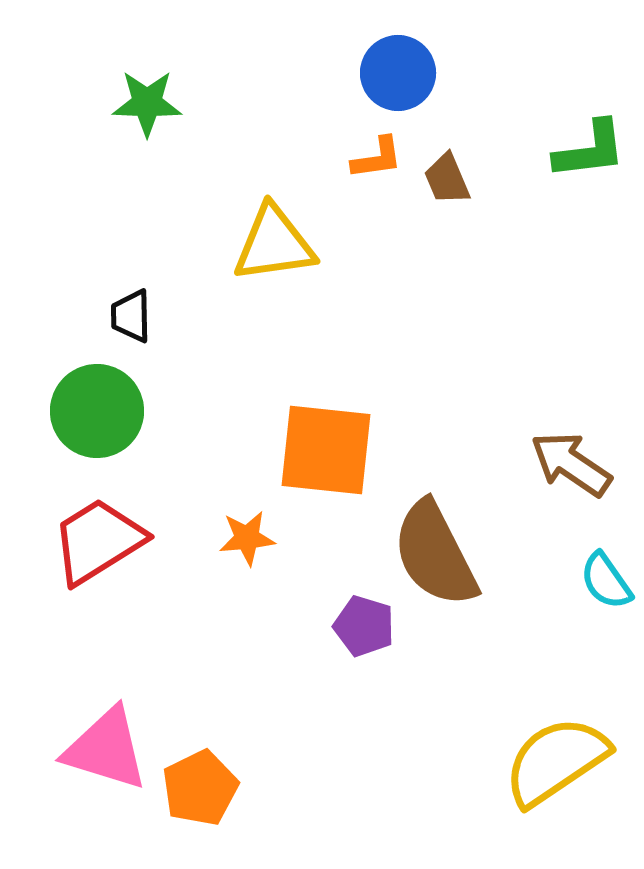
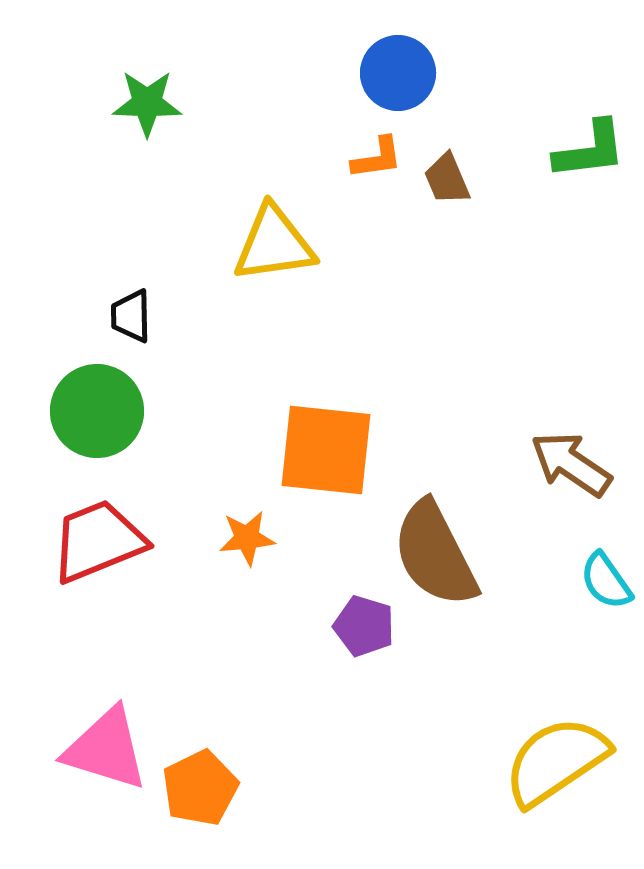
red trapezoid: rotated 10 degrees clockwise
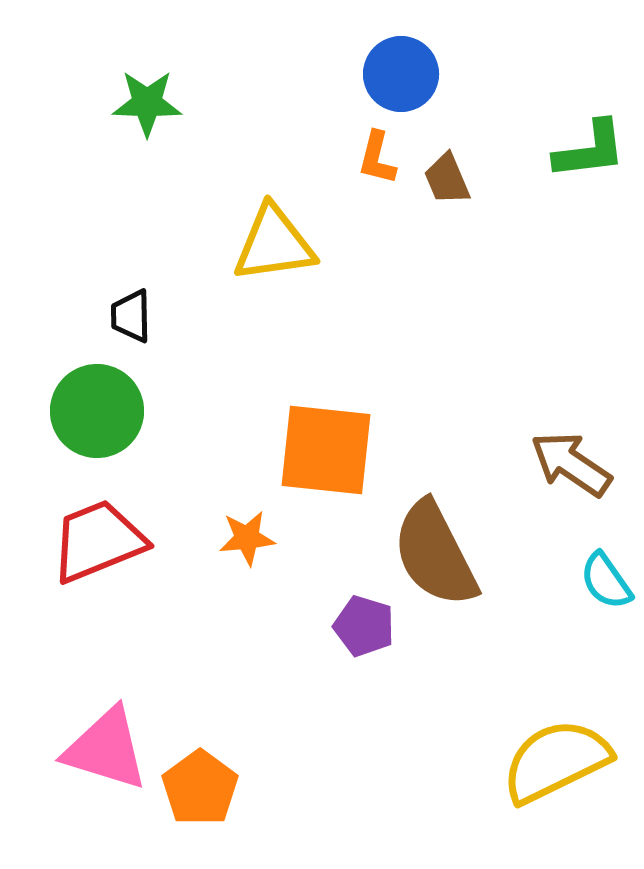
blue circle: moved 3 px right, 1 px down
orange L-shape: rotated 112 degrees clockwise
yellow semicircle: rotated 8 degrees clockwise
orange pentagon: rotated 10 degrees counterclockwise
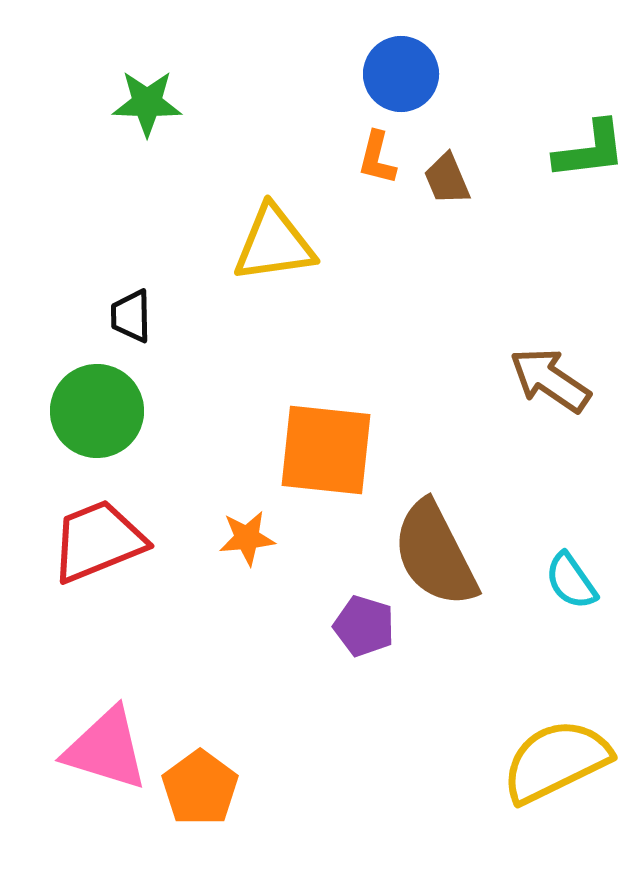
brown arrow: moved 21 px left, 84 px up
cyan semicircle: moved 35 px left
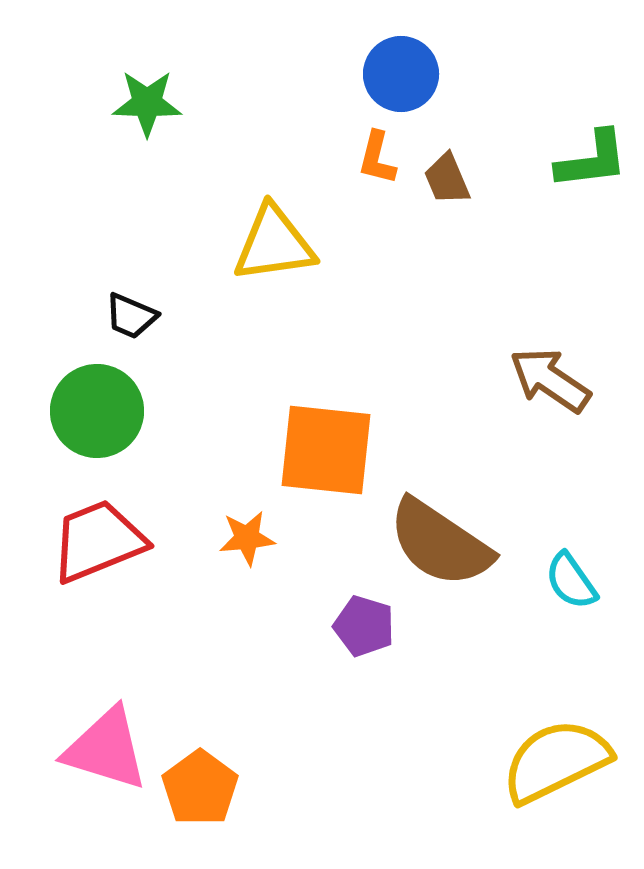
green L-shape: moved 2 px right, 10 px down
black trapezoid: rotated 66 degrees counterclockwise
brown semicircle: moved 5 px right, 11 px up; rotated 29 degrees counterclockwise
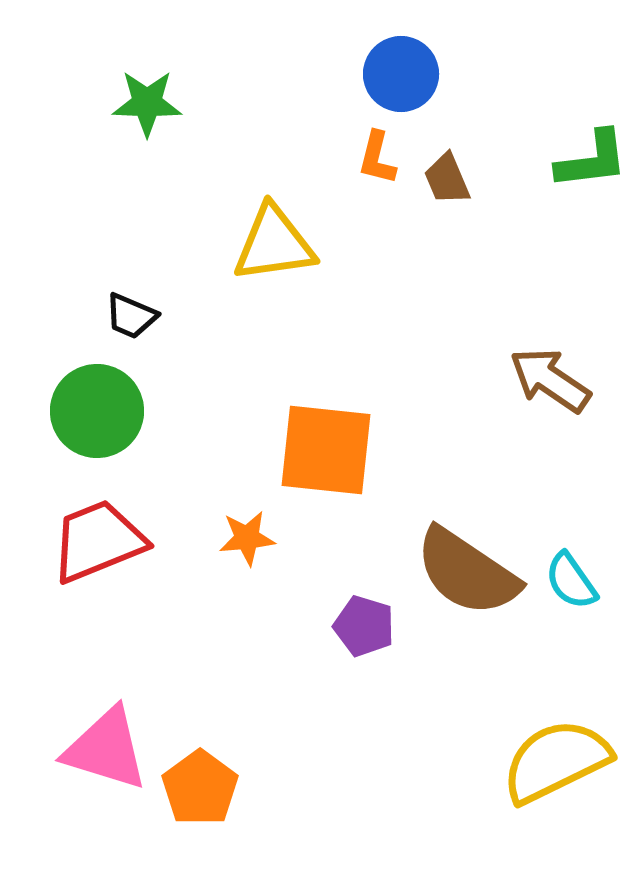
brown semicircle: moved 27 px right, 29 px down
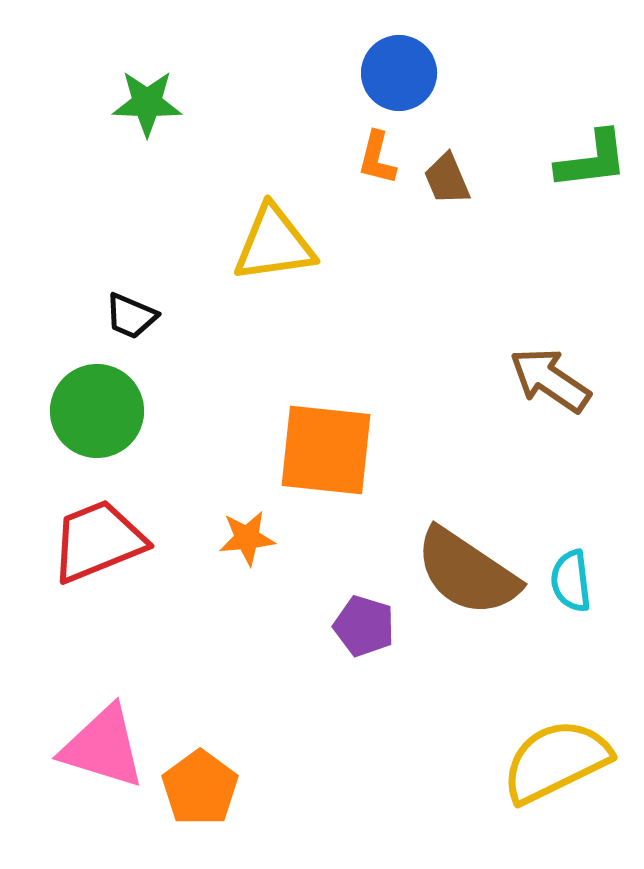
blue circle: moved 2 px left, 1 px up
cyan semicircle: rotated 28 degrees clockwise
pink triangle: moved 3 px left, 2 px up
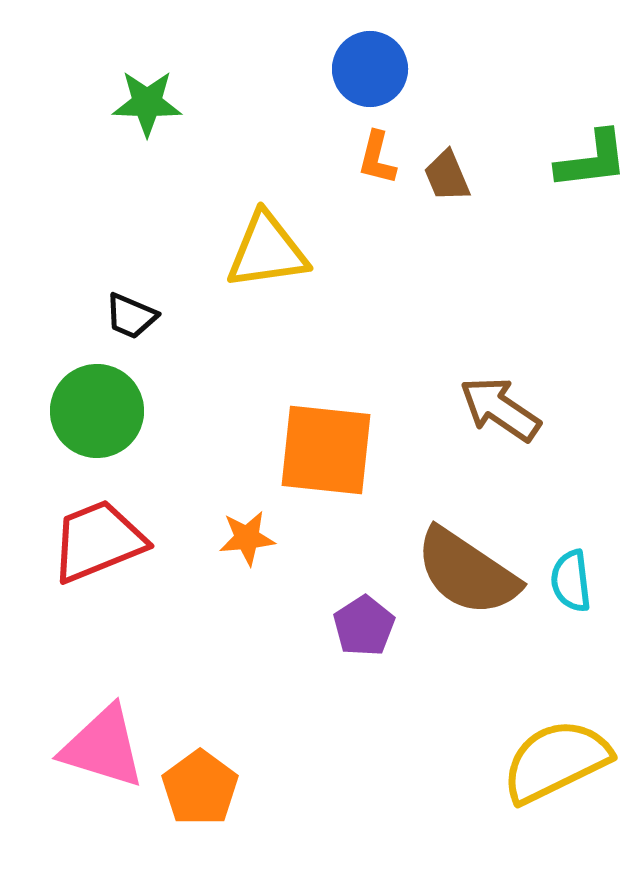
blue circle: moved 29 px left, 4 px up
brown trapezoid: moved 3 px up
yellow triangle: moved 7 px left, 7 px down
brown arrow: moved 50 px left, 29 px down
purple pentagon: rotated 22 degrees clockwise
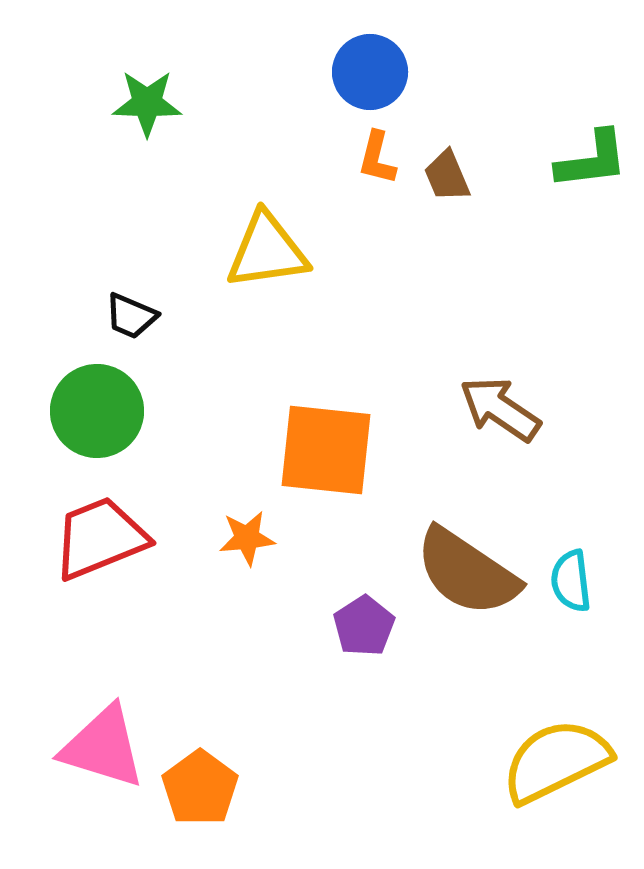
blue circle: moved 3 px down
red trapezoid: moved 2 px right, 3 px up
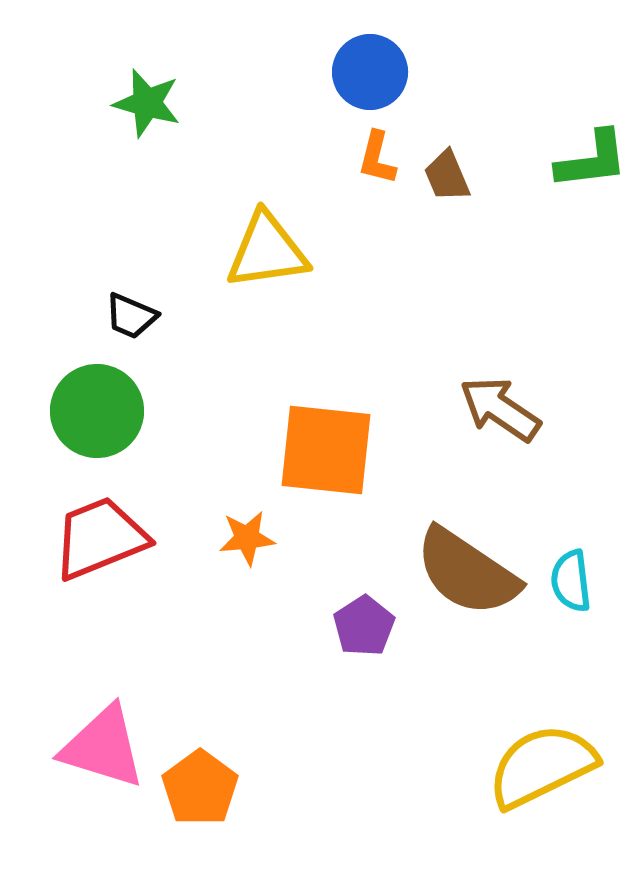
green star: rotated 14 degrees clockwise
yellow semicircle: moved 14 px left, 5 px down
